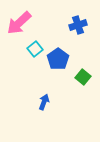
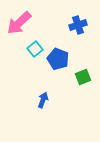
blue pentagon: rotated 15 degrees counterclockwise
green square: rotated 28 degrees clockwise
blue arrow: moved 1 px left, 2 px up
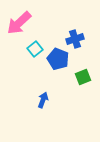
blue cross: moved 3 px left, 14 px down
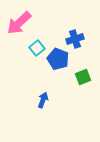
cyan square: moved 2 px right, 1 px up
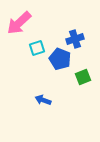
cyan square: rotated 21 degrees clockwise
blue pentagon: moved 2 px right
blue arrow: rotated 91 degrees counterclockwise
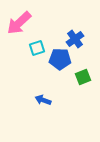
blue cross: rotated 18 degrees counterclockwise
blue pentagon: rotated 20 degrees counterclockwise
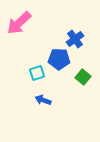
cyan square: moved 25 px down
blue pentagon: moved 1 px left
green square: rotated 28 degrees counterclockwise
